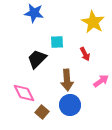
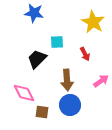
brown square: rotated 32 degrees counterclockwise
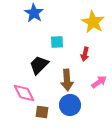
blue star: rotated 24 degrees clockwise
red arrow: rotated 40 degrees clockwise
black trapezoid: moved 2 px right, 6 px down
pink arrow: moved 2 px left, 1 px down
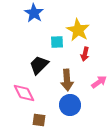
yellow star: moved 15 px left, 8 px down
brown square: moved 3 px left, 8 px down
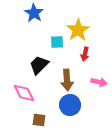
yellow star: rotated 10 degrees clockwise
pink arrow: rotated 49 degrees clockwise
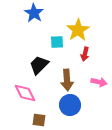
pink diamond: moved 1 px right
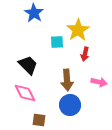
black trapezoid: moved 11 px left; rotated 90 degrees clockwise
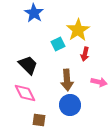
cyan square: moved 1 px right, 2 px down; rotated 24 degrees counterclockwise
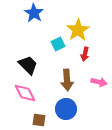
blue circle: moved 4 px left, 4 px down
